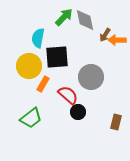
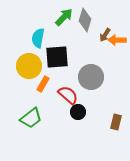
gray diamond: rotated 30 degrees clockwise
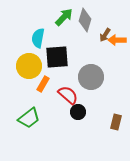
green trapezoid: moved 2 px left
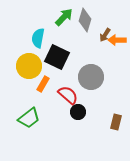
black square: rotated 30 degrees clockwise
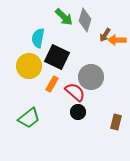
green arrow: rotated 90 degrees clockwise
orange rectangle: moved 9 px right
red semicircle: moved 7 px right, 3 px up
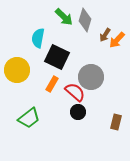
orange arrow: rotated 48 degrees counterclockwise
yellow circle: moved 12 px left, 4 px down
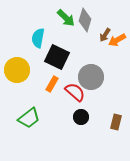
green arrow: moved 2 px right, 1 px down
orange arrow: rotated 18 degrees clockwise
black circle: moved 3 px right, 5 px down
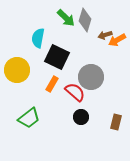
brown arrow: rotated 40 degrees clockwise
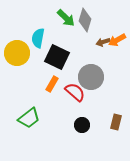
brown arrow: moved 2 px left, 7 px down
yellow circle: moved 17 px up
black circle: moved 1 px right, 8 px down
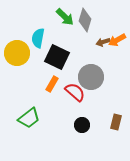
green arrow: moved 1 px left, 1 px up
